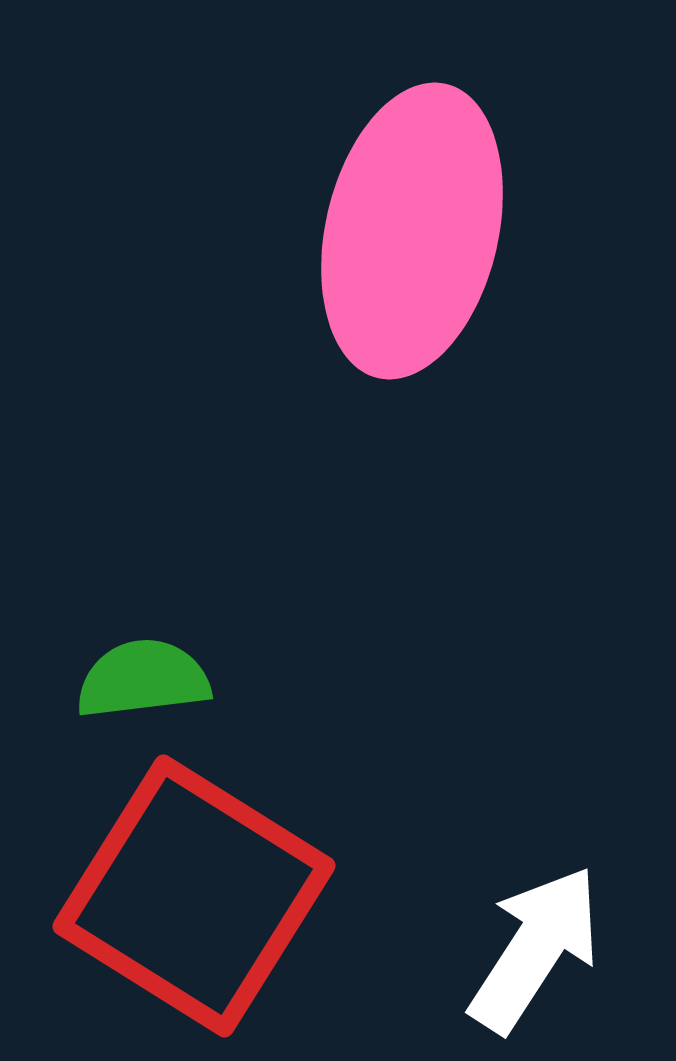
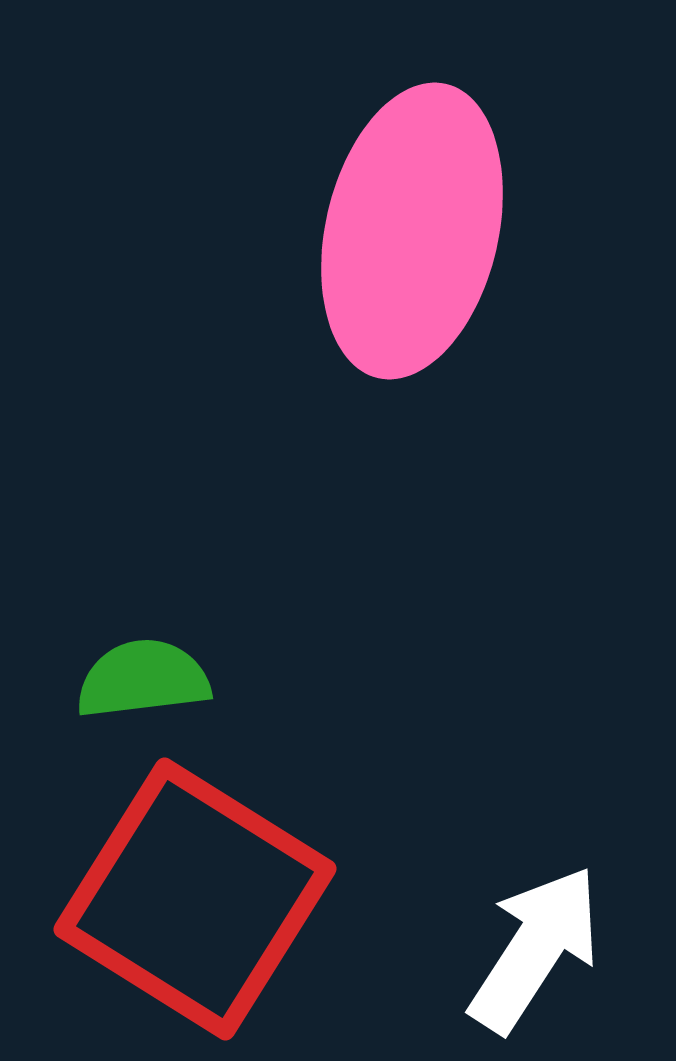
red square: moved 1 px right, 3 px down
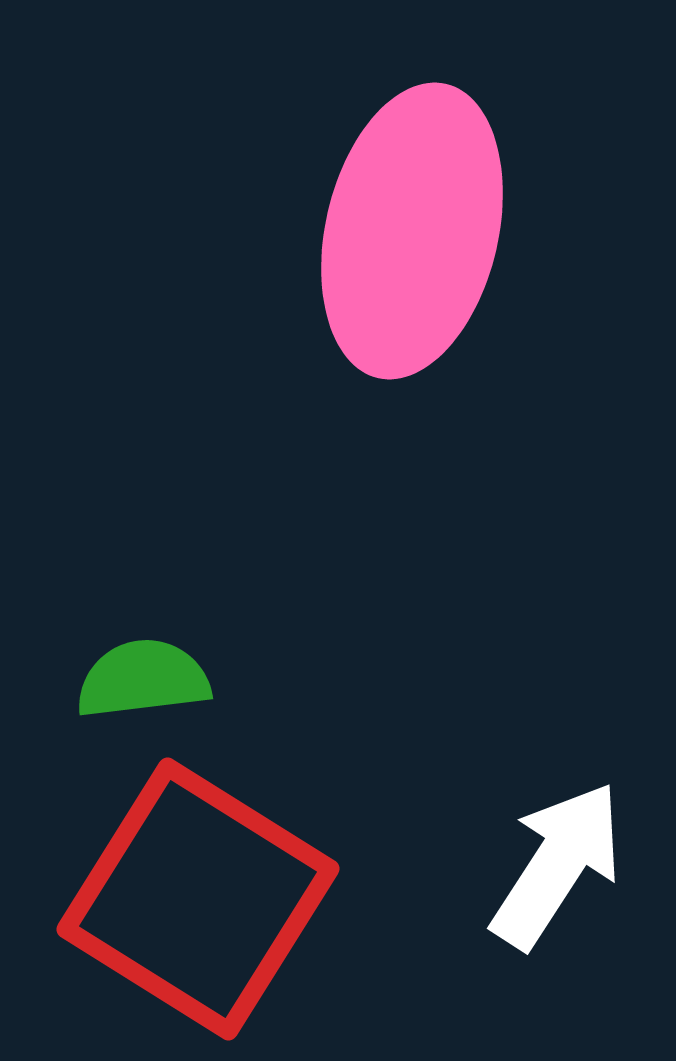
red square: moved 3 px right
white arrow: moved 22 px right, 84 px up
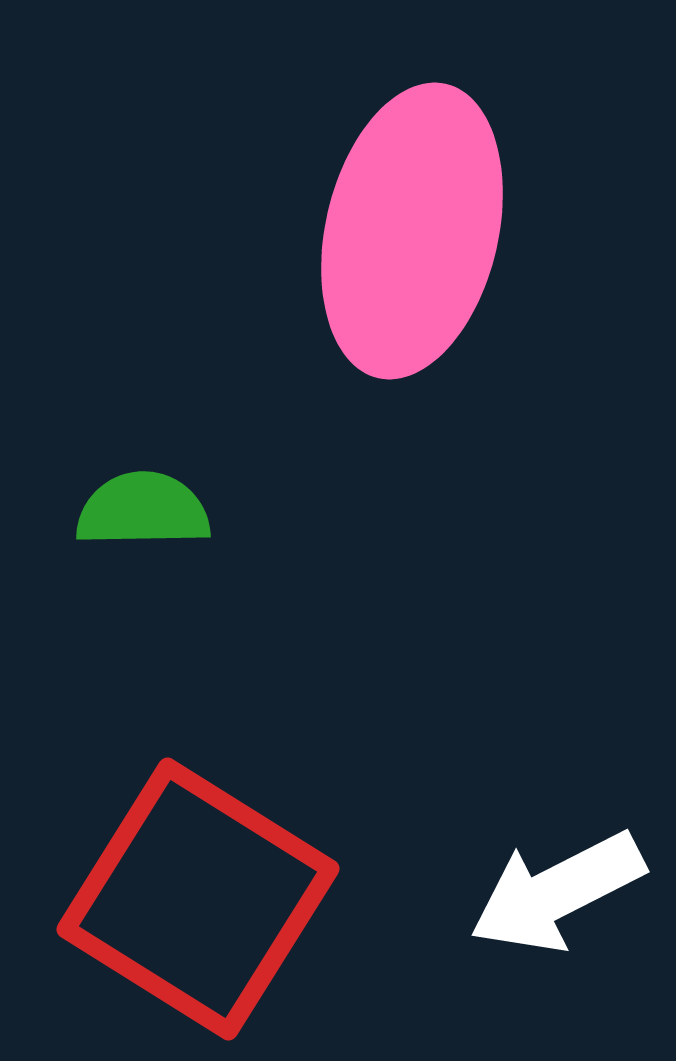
green semicircle: moved 169 px up; rotated 6 degrees clockwise
white arrow: moved 27 px down; rotated 150 degrees counterclockwise
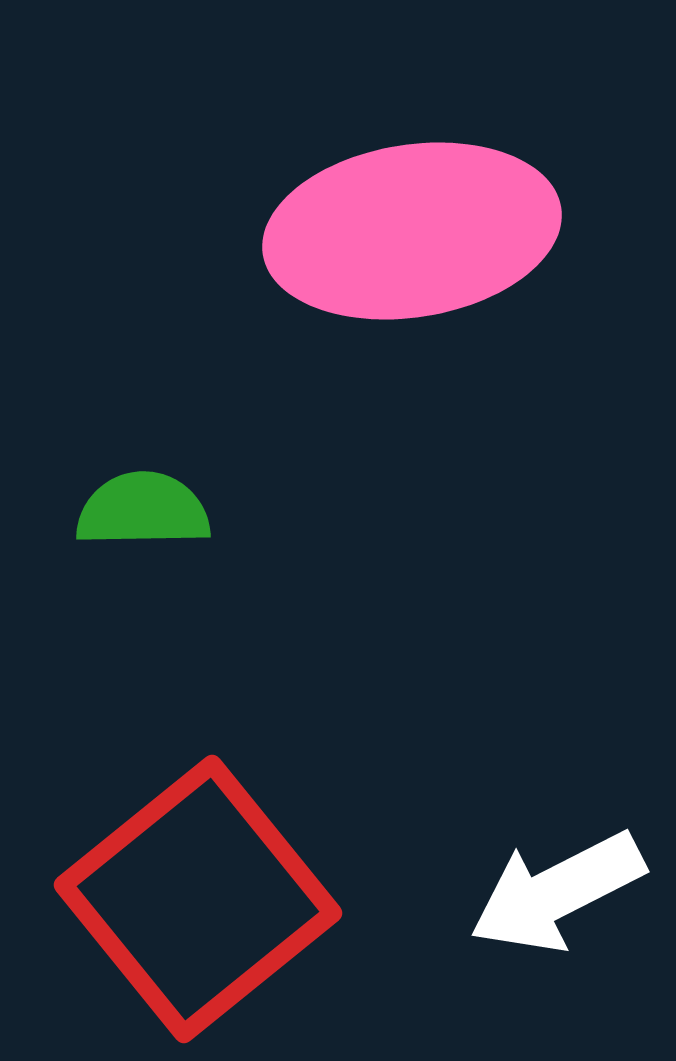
pink ellipse: rotated 68 degrees clockwise
red square: rotated 19 degrees clockwise
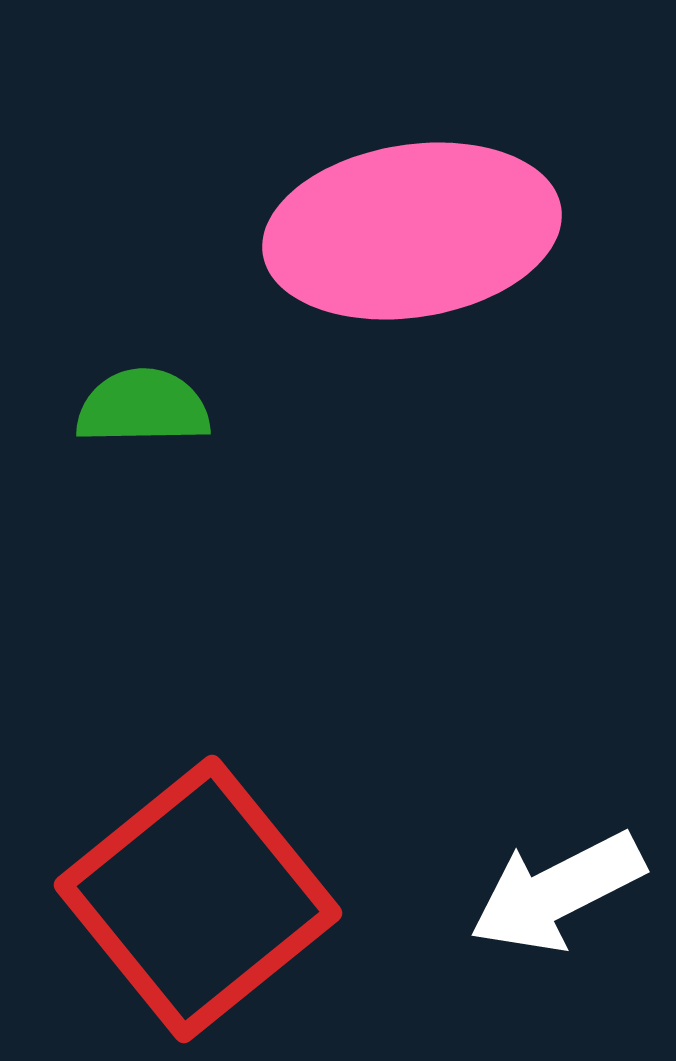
green semicircle: moved 103 px up
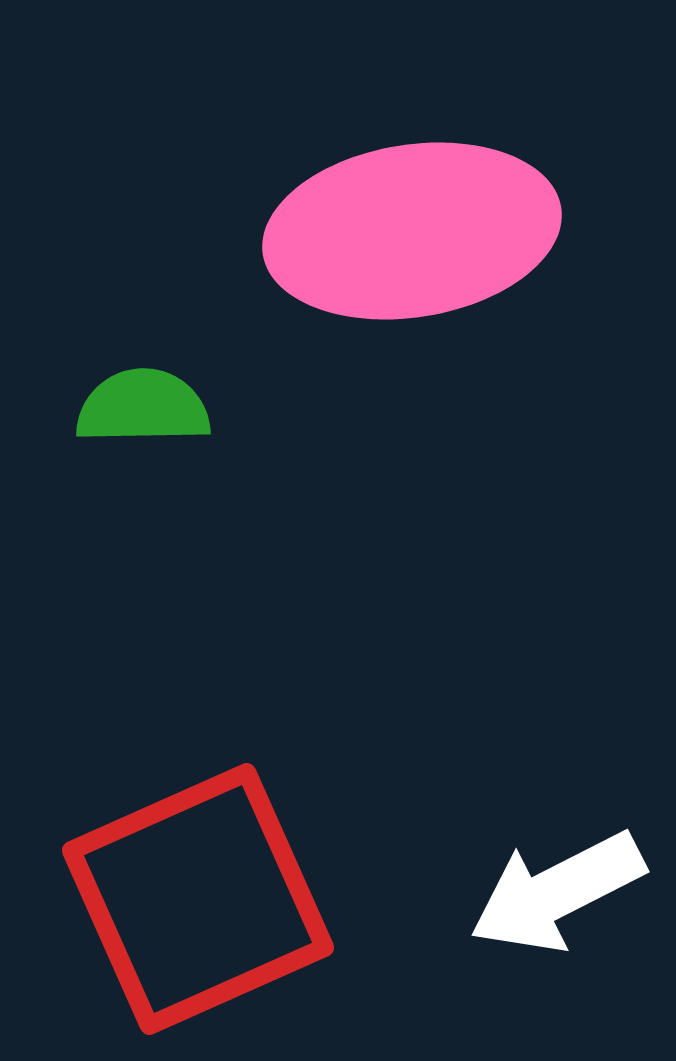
red square: rotated 15 degrees clockwise
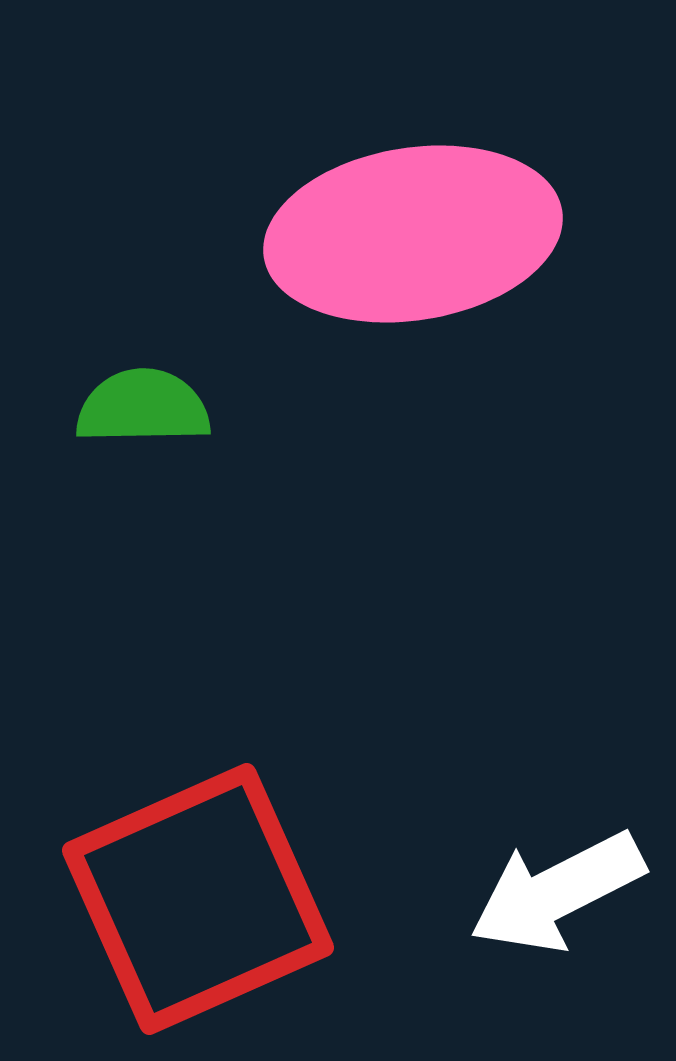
pink ellipse: moved 1 px right, 3 px down
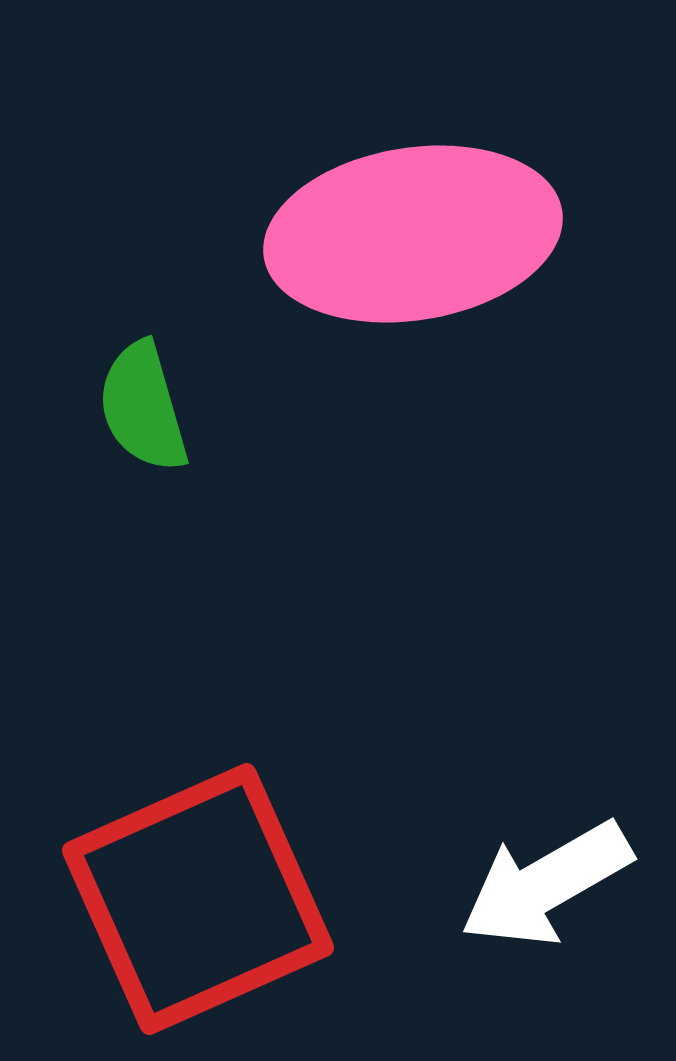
green semicircle: rotated 105 degrees counterclockwise
white arrow: moved 11 px left, 8 px up; rotated 3 degrees counterclockwise
